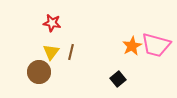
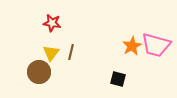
yellow triangle: moved 1 px down
black square: rotated 35 degrees counterclockwise
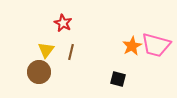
red star: moved 11 px right; rotated 18 degrees clockwise
yellow triangle: moved 5 px left, 3 px up
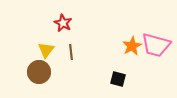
brown line: rotated 21 degrees counterclockwise
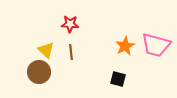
red star: moved 7 px right, 1 px down; rotated 24 degrees counterclockwise
orange star: moved 7 px left
yellow triangle: rotated 24 degrees counterclockwise
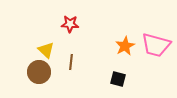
brown line: moved 10 px down; rotated 14 degrees clockwise
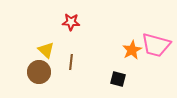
red star: moved 1 px right, 2 px up
orange star: moved 7 px right, 4 px down
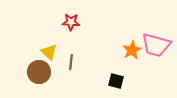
yellow triangle: moved 3 px right, 2 px down
black square: moved 2 px left, 2 px down
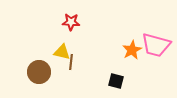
yellow triangle: moved 13 px right; rotated 30 degrees counterclockwise
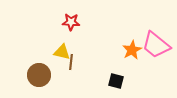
pink trapezoid: rotated 24 degrees clockwise
brown circle: moved 3 px down
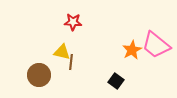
red star: moved 2 px right
black square: rotated 21 degrees clockwise
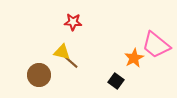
orange star: moved 2 px right, 8 px down
brown line: rotated 56 degrees counterclockwise
